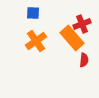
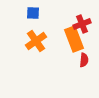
orange rectangle: moved 2 px right, 1 px down; rotated 20 degrees clockwise
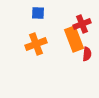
blue square: moved 5 px right
orange cross: moved 3 px down; rotated 15 degrees clockwise
red semicircle: moved 3 px right, 6 px up
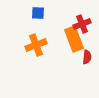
orange cross: moved 1 px down
red semicircle: moved 3 px down
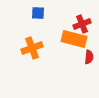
orange rectangle: rotated 55 degrees counterclockwise
orange cross: moved 4 px left, 3 px down
red semicircle: moved 2 px right
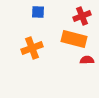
blue square: moved 1 px up
red cross: moved 8 px up
red semicircle: moved 2 px left, 3 px down; rotated 96 degrees counterclockwise
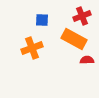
blue square: moved 4 px right, 8 px down
orange rectangle: rotated 15 degrees clockwise
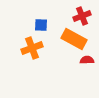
blue square: moved 1 px left, 5 px down
